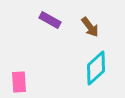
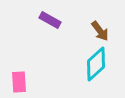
brown arrow: moved 10 px right, 4 px down
cyan diamond: moved 4 px up
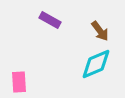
cyan diamond: rotated 20 degrees clockwise
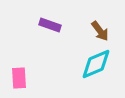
purple rectangle: moved 5 px down; rotated 10 degrees counterclockwise
pink rectangle: moved 4 px up
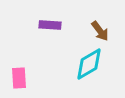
purple rectangle: rotated 15 degrees counterclockwise
cyan diamond: moved 7 px left; rotated 8 degrees counterclockwise
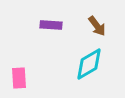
purple rectangle: moved 1 px right
brown arrow: moved 3 px left, 5 px up
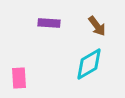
purple rectangle: moved 2 px left, 2 px up
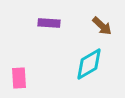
brown arrow: moved 5 px right; rotated 10 degrees counterclockwise
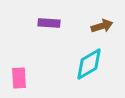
brown arrow: rotated 60 degrees counterclockwise
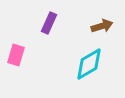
purple rectangle: rotated 70 degrees counterclockwise
pink rectangle: moved 3 px left, 23 px up; rotated 20 degrees clockwise
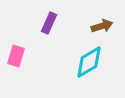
pink rectangle: moved 1 px down
cyan diamond: moved 2 px up
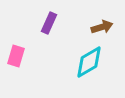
brown arrow: moved 1 px down
